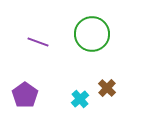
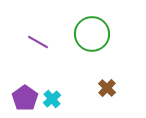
purple line: rotated 10 degrees clockwise
purple pentagon: moved 3 px down
cyan cross: moved 28 px left
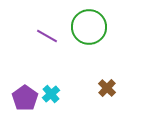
green circle: moved 3 px left, 7 px up
purple line: moved 9 px right, 6 px up
cyan cross: moved 1 px left, 5 px up
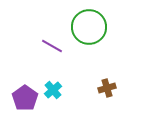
purple line: moved 5 px right, 10 px down
brown cross: rotated 30 degrees clockwise
cyan cross: moved 2 px right, 4 px up
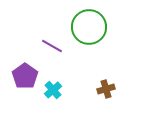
brown cross: moved 1 px left, 1 px down
purple pentagon: moved 22 px up
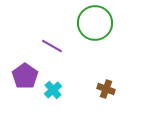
green circle: moved 6 px right, 4 px up
brown cross: rotated 36 degrees clockwise
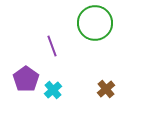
purple line: rotated 40 degrees clockwise
purple pentagon: moved 1 px right, 3 px down
brown cross: rotated 30 degrees clockwise
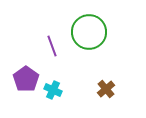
green circle: moved 6 px left, 9 px down
cyan cross: rotated 24 degrees counterclockwise
